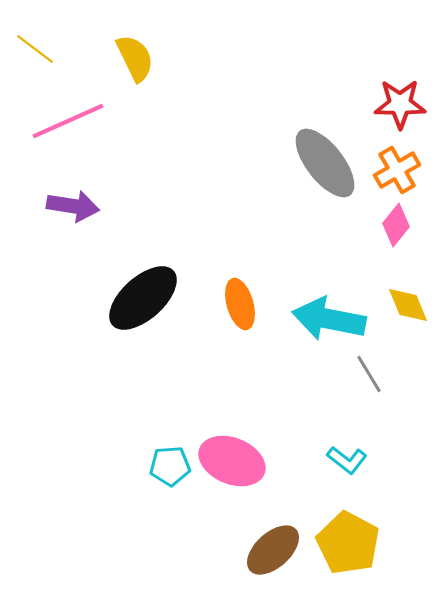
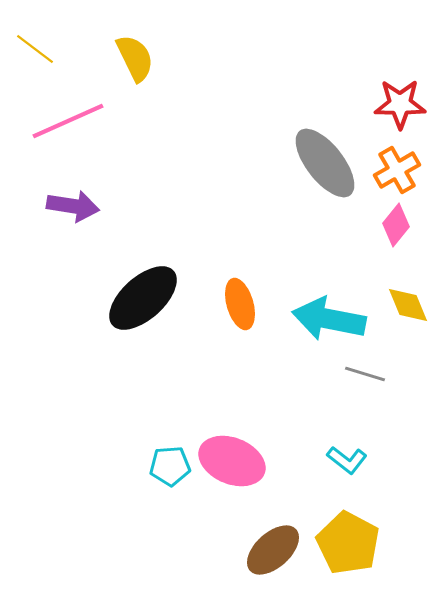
gray line: moved 4 px left; rotated 42 degrees counterclockwise
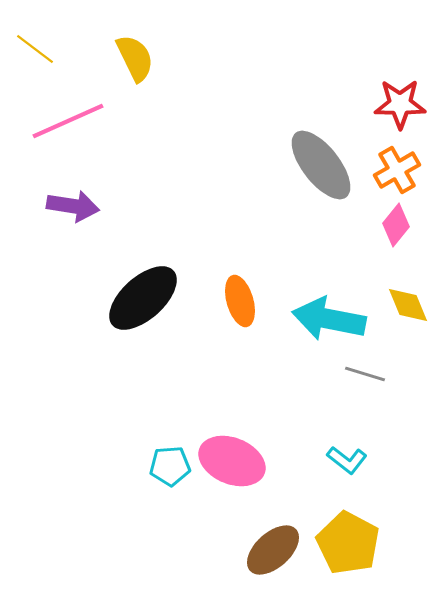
gray ellipse: moved 4 px left, 2 px down
orange ellipse: moved 3 px up
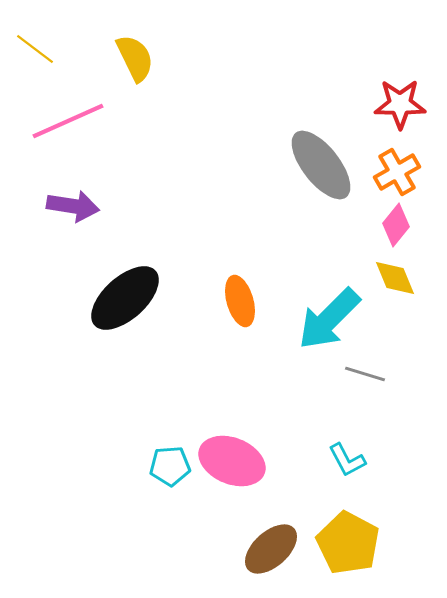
orange cross: moved 2 px down
black ellipse: moved 18 px left
yellow diamond: moved 13 px left, 27 px up
cyan arrow: rotated 56 degrees counterclockwise
cyan L-shape: rotated 24 degrees clockwise
brown ellipse: moved 2 px left, 1 px up
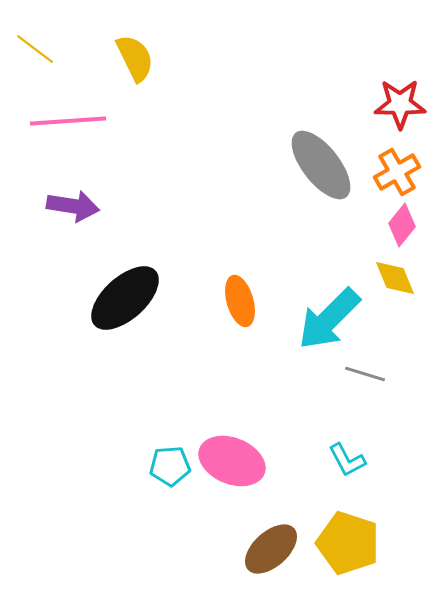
pink line: rotated 20 degrees clockwise
pink diamond: moved 6 px right
yellow pentagon: rotated 10 degrees counterclockwise
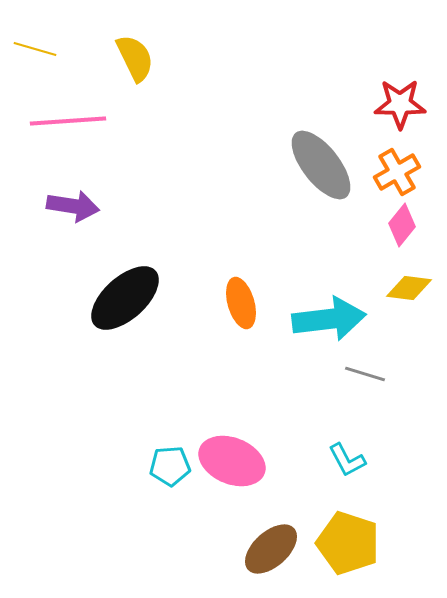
yellow line: rotated 21 degrees counterclockwise
yellow diamond: moved 14 px right, 10 px down; rotated 60 degrees counterclockwise
orange ellipse: moved 1 px right, 2 px down
cyan arrow: rotated 142 degrees counterclockwise
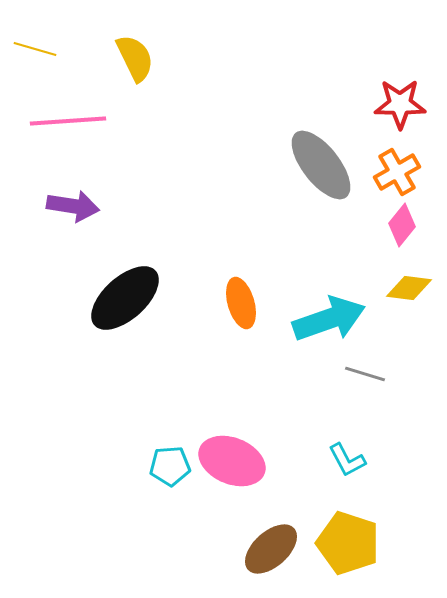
cyan arrow: rotated 12 degrees counterclockwise
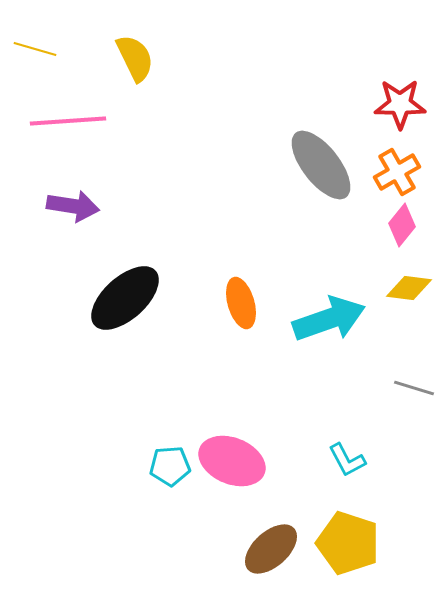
gray line: moved 49 px right, 14 px down
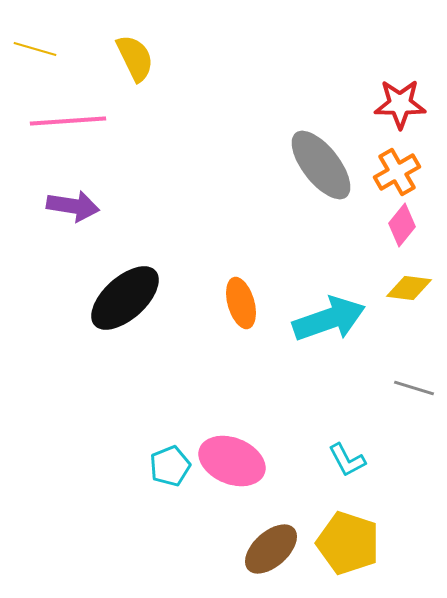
cyan pentagon: rotated 18 degrees counterclockwise
